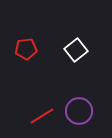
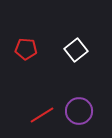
red pentagon: rotated 10 degrees clockwise
red line: moved 1 px up
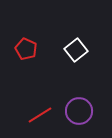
red pentagon: rotated 20 degrees clockwise
red line: moved 2 px left
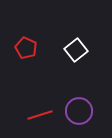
red pentagon: moved 1 px up
red line: rotated 15 degrees clockwise
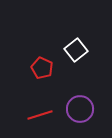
red pentagon: moved 16 px right, 20 px down
purple circle: moved 1 px right, 2 px up
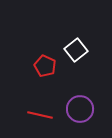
red pentagon: moved 3 px right, 2 px up
red line: rotated 30 degrees clockwise
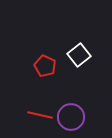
white square: moved 3 px right, 5 px down
purple circle: moved 9 px left, 8 px down
